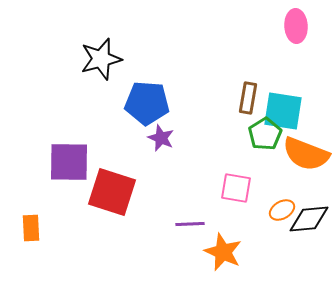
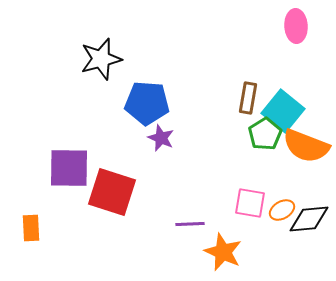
cyan square: rotated 30 degrees clockwise
orange semicircle: moved 8 px up
purple square: moved 6 px down
pink square: moved 14 px right, 15 px down
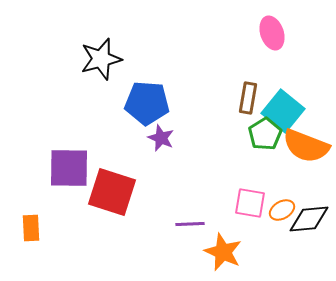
pink ellipse: moved 24 px left, 7 px down; rotated 16 degrees counterclockwise
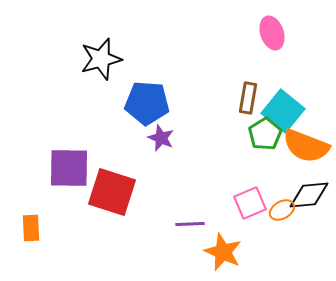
pink square: rotated 32 degrees counterclockwise
black diamond: moved 24 px up
